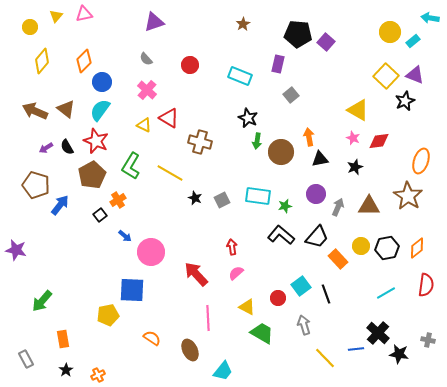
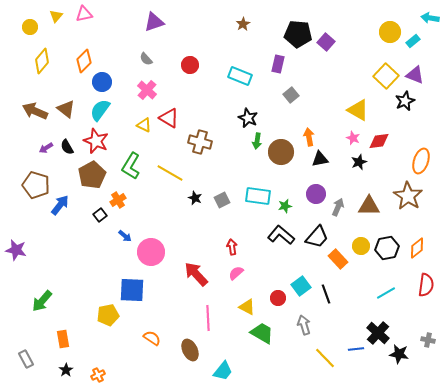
black star at (355, 167): moved 4 px right, 5 px up
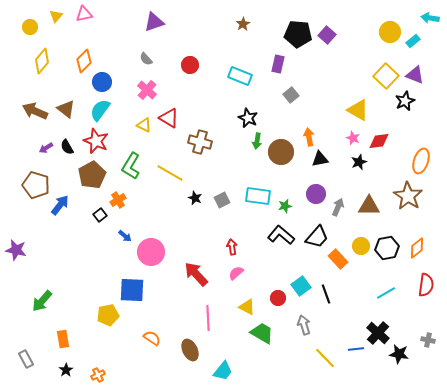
purple square at (326, 42): moved 1 px right, 7 px up
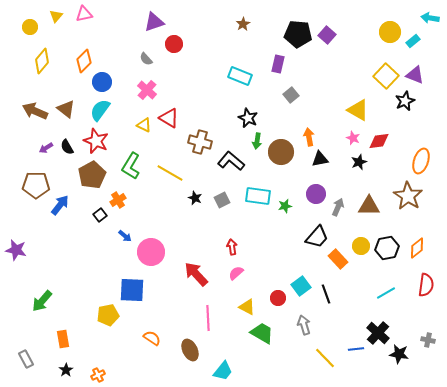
red circle at (190, 65): moved 16 px left, 21 px up
brown pentagon at (36, 185): rotated 16 degrees counterclockwise
black L-shape at (281, 235): moved 50 px left, 74 px up
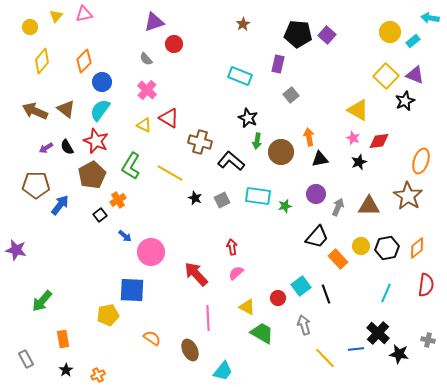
cyan line at (386, 293): rotated 36 degrees counterclockwise
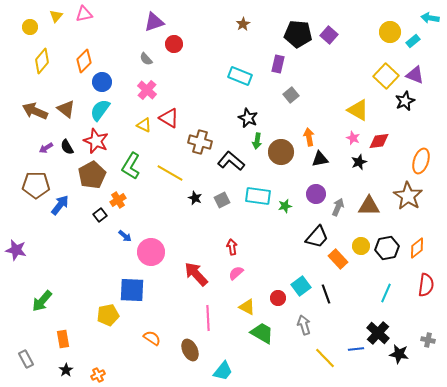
purple square at (327, 35): moved 2 px right
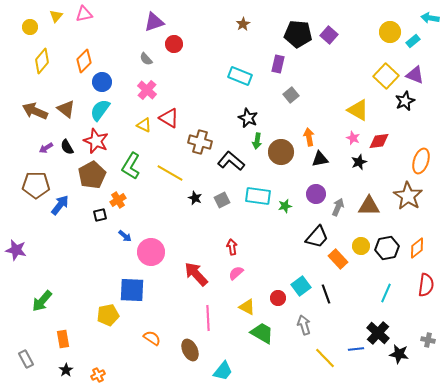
black square at (100, 215): rotated 24 degrees clockwise
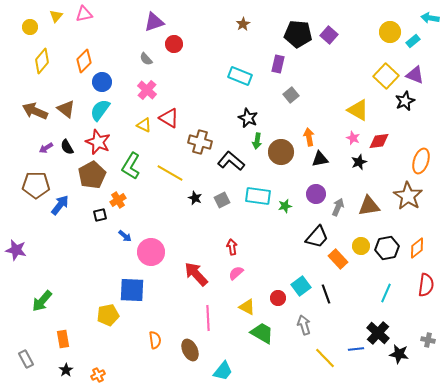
red star at (96, 141): moved 2 px right, 1 px down
brown triangle at (369, 206): rotated 10 degrees counterclockwise
orange semicircle at (152, 338): moved 3 px right, 2 px down; rotated 48 degrees clockwise
